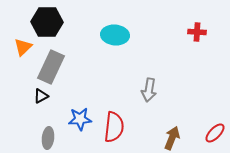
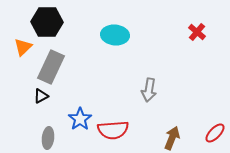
red cross: rotated 36 degrees clockwise
blue star: rotated 30 degrees counterclockwise
red semicircle: moved 1 px left, 3 px down; rotated 80 degrees clockwise
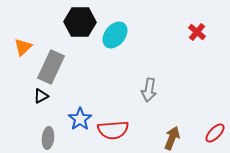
black hexagon: moved 33 px right
cyan ellipse: rotated 56 degrees counterclockwise
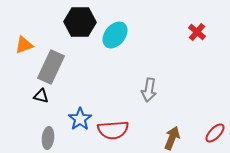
orange triangle: moved 1 px right, 2 px up; rotated 24 degrees clockwise
black triangle: rotated 42 degrees clockwise
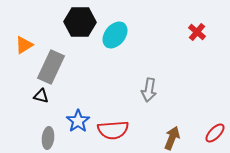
orange triangle: rotated 12 degrees counterclockwise
blue star: moved 2 px left, 2 px down
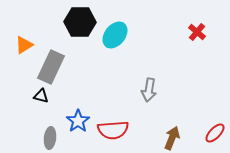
gray ellipse: moved 2 px right
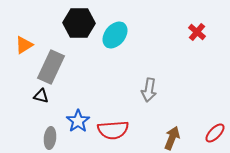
black hexagon: moved 1 px left, 1 px down
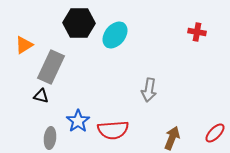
red cross: rotated 30 degrees counterclockwise
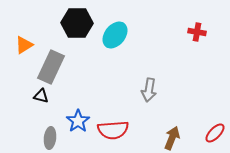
black hexagon: moved 2 px left
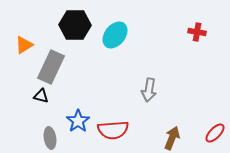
black hexagon: moved 2 px left, 2 px down
gray ellipse: rotated 15 degrees counterclockwise
